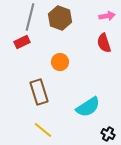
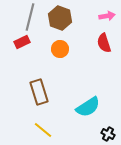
orange circle: moved 13 px up
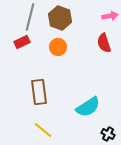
pink arrow: moved 3 px right
orange circle: moved 2 px left, 2 px up
brown rectangle: rotated 10 degrees clockwise
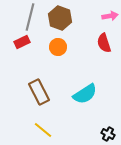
brown rectangle: rotated 20 degrees counterclockwise
cyan semicircle: moved 3 px left, 13 px up
